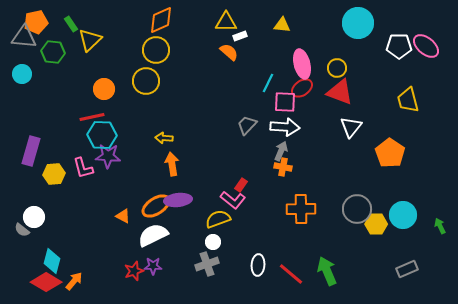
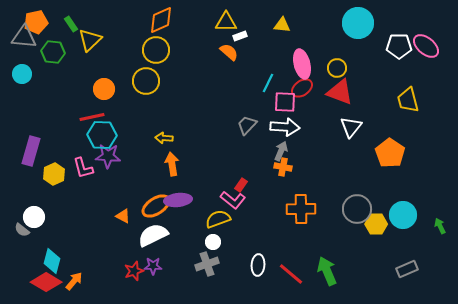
yellow hexagon at (54, 174): rotated 20 degrees counterclockwise
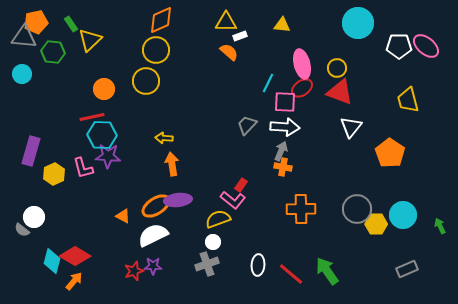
green arrow at (327, 271): rotated 12 degrees counterclockwise
red diamond at (46, 282): moved 29 px right, 26 px up
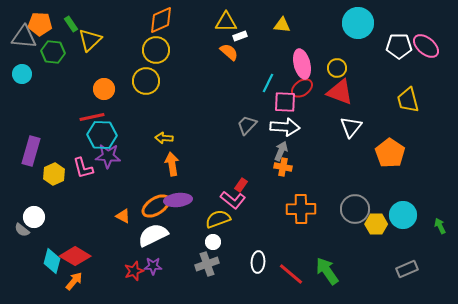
orange pentagon at (36, 22): moved 4 px right, 2 px down; rotated 15 degrees clockwise
gray circle at (357, 209): moved 2 px left
white ellipse at (258, 265): moved 3 px up
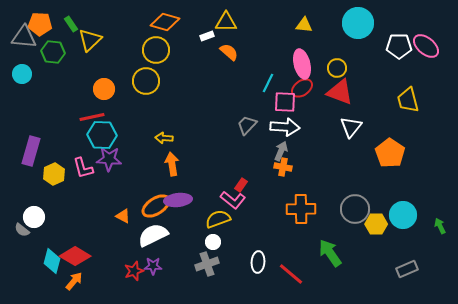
orange diamond at (161, 20): moved 4 px right, 2 px down; rotated 40 degrees clockwise
yellow triangle at (282, 25): moved 22 px right
white rectangle at (240, 36): moved 33 px left
purple star at (108, 156): moved 1 px right, 3 px down
green arrow at (327, 271): moved 3 px right, 18 px up
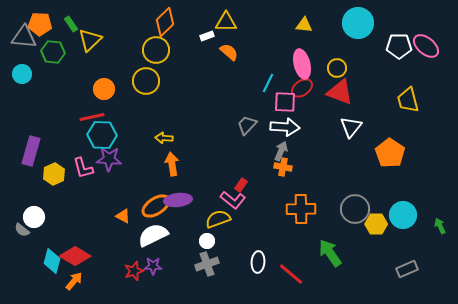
orange diamond at (165, 22): rotated 60 degrees counterclockwise
white circle at (213, 242): moved 6 px left, 1 px up
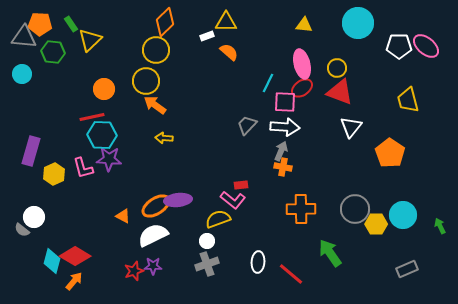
orange arrow at (172, 164): moved 17 px left, 59 px up; rotated 45 degrees counterclockwise
red rectangle at (241, 185): rotated 48 degrees clockwise
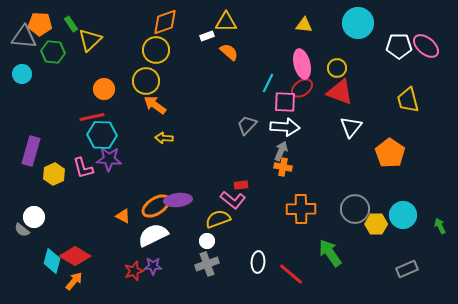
orange diamond at (165, 22): rotated 24 degrees clockwise
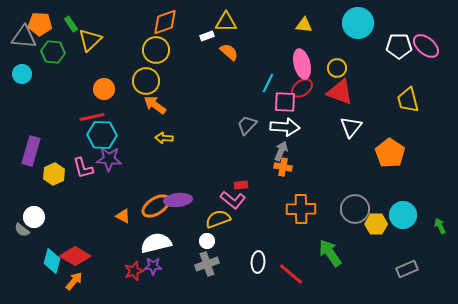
white semicircle at (153, 235): moved 3 px right, 8 px down; rotated 12 degrees clockwise
